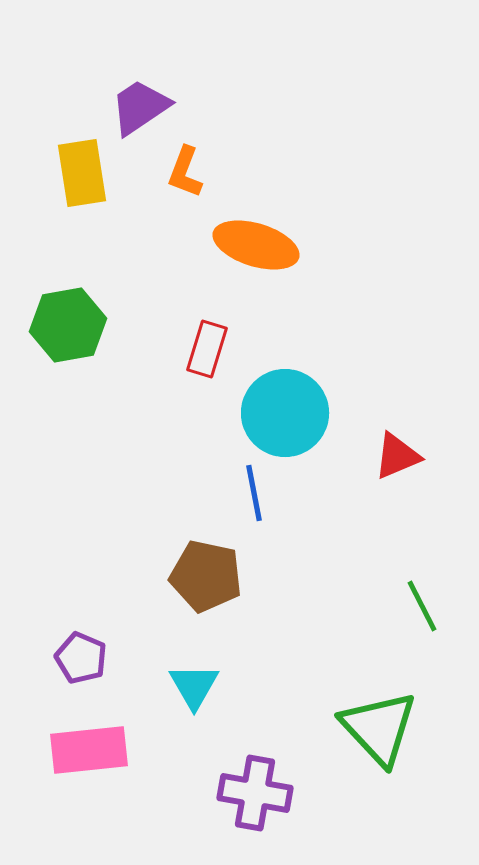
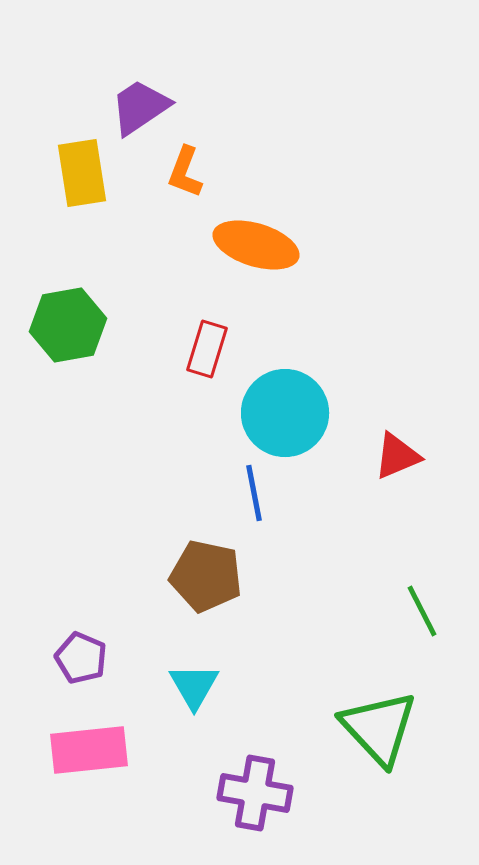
green line: moved 5 px down
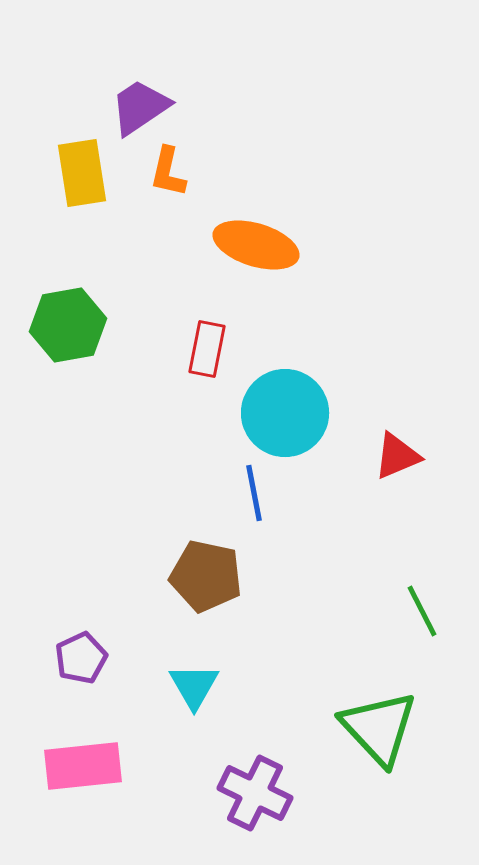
orange L-shape: moved 17 px left; rotated 8 degrees counterclockwise
red rectangle: rotated 6 degrees counterclockwise
purple pentagon: rotated 24 degrees clockwise
pink rectangle: moved 6 px left, 16 px down
purple cross: rotated 16 degrees clockwise
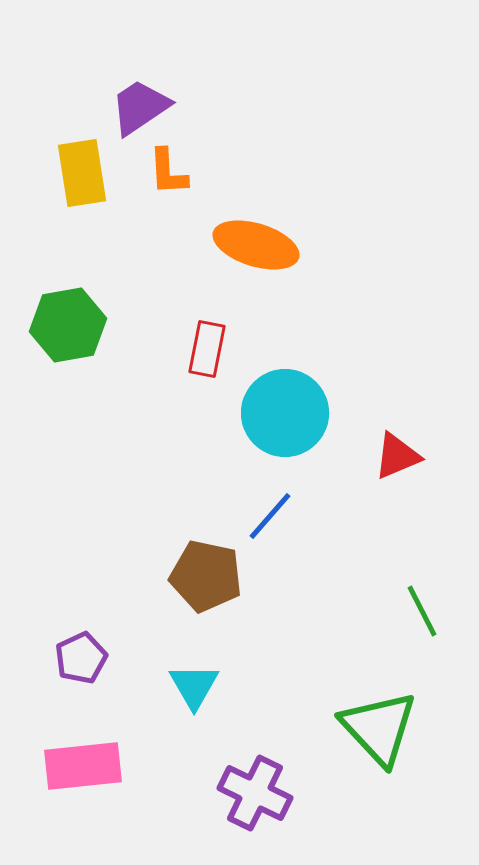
orange L-shape: rotated 16 degrees counterclockwise
blue line: moved 16 px right, 23 px down; rotated 52 degrees clockwise
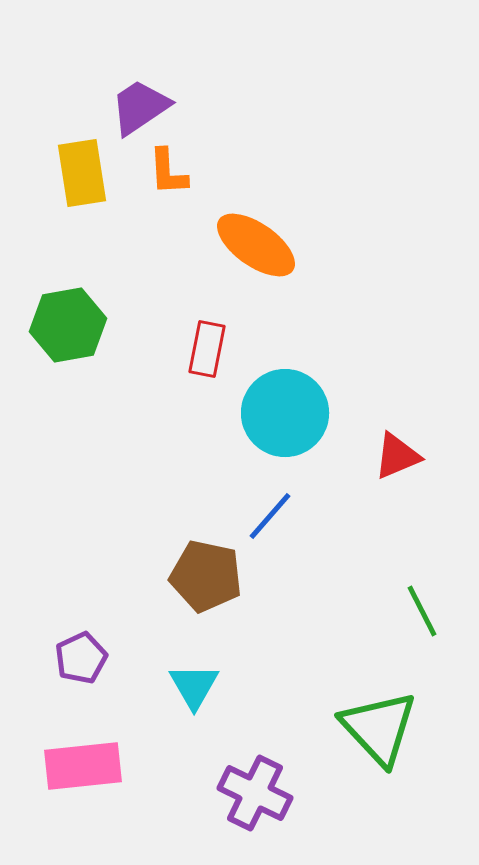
orange ellipse: rotated 18 degrees clockwise
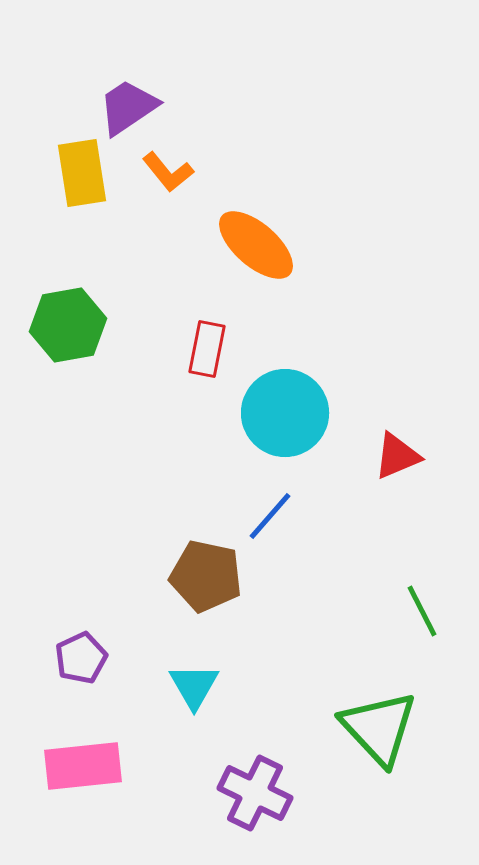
purple trapezoid: moved 12 px left
orange L-shape: rotated 36 degrees counterclockwise
orange ellipse: rotated 6 degrees clockwise
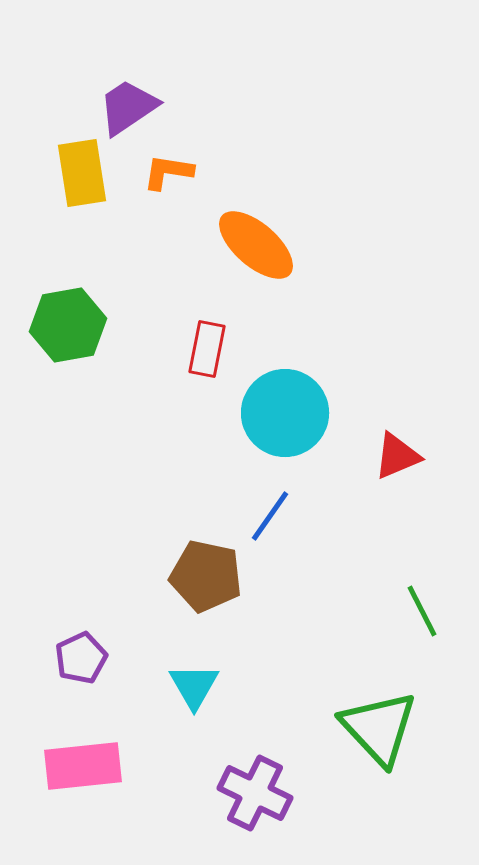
orange L-shape: rotated 138 degrees clockwise
blue line: rotated 6 degrees counterclockwise
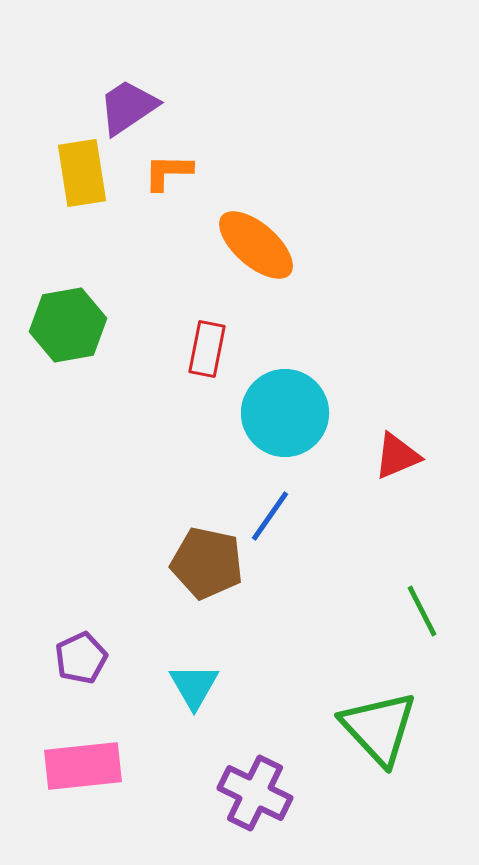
orange L-shape: rotated 8 degrees counterclockwise
brown pentagon: moved 1 px right, 13 px up
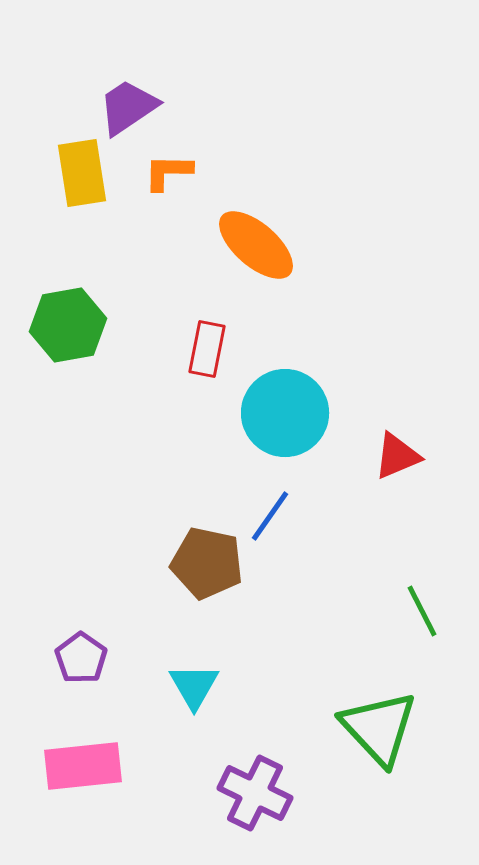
purple pentagon: rotated 12 degrees counterclockwise
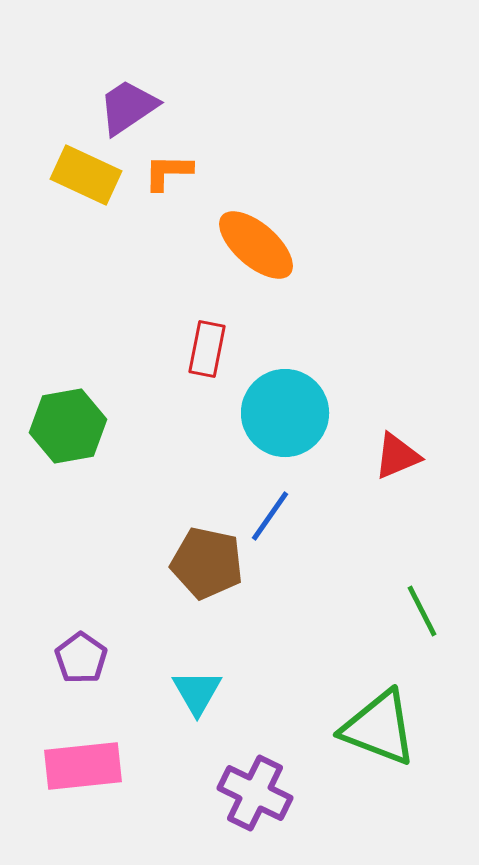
yellow rectangle: moved 4 px right, 2 px down; rotated 56 degrees counterclockwise
green hexagon: moved 101 px down
cyan triangle: moved 3 px right, 6 px down
green triangle: rotated 26 degrees counterclockwise
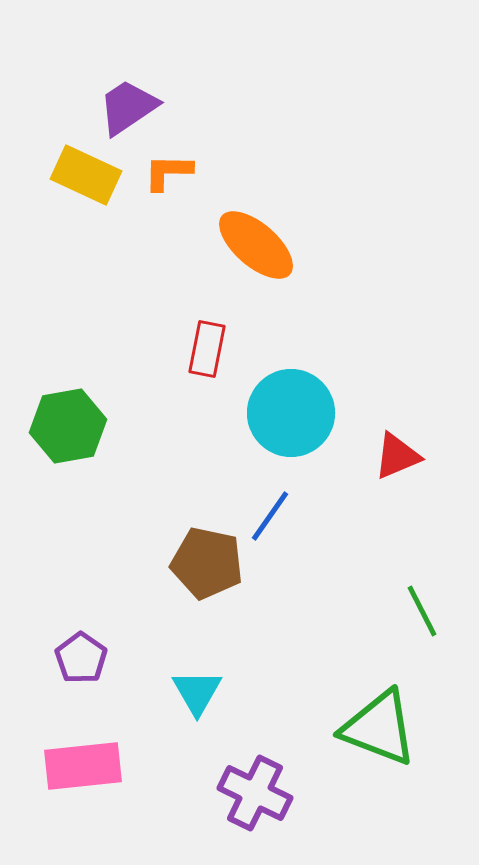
cyan circle: moved 6 px right
